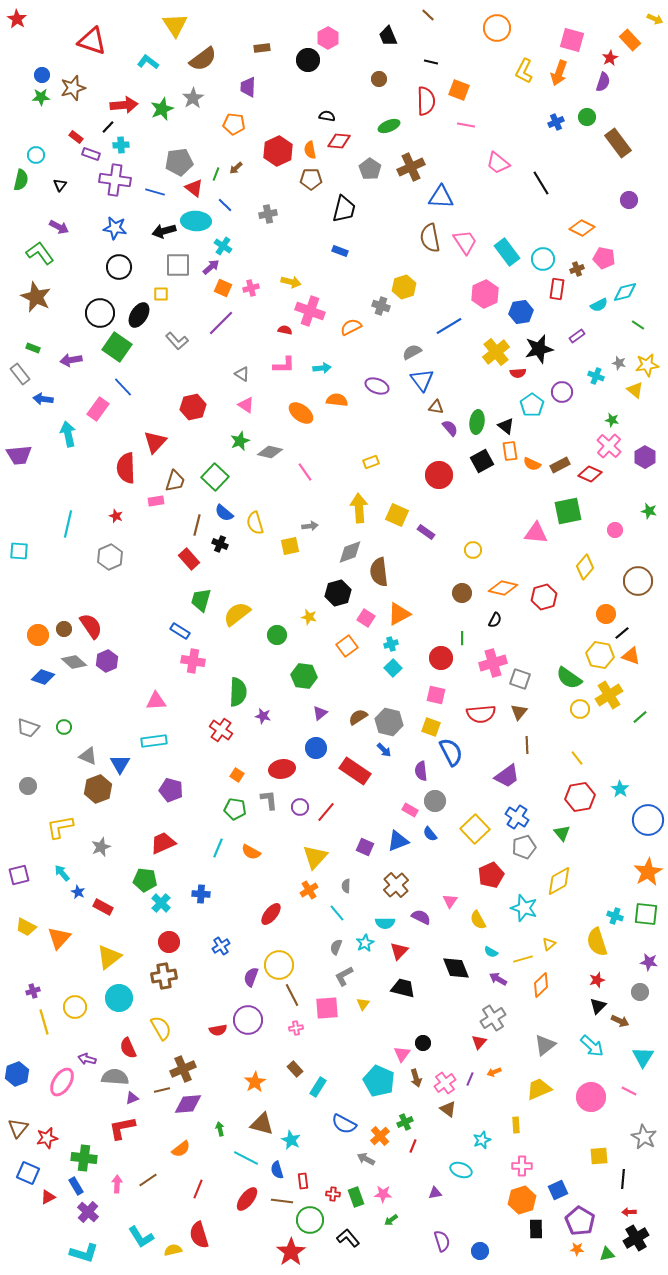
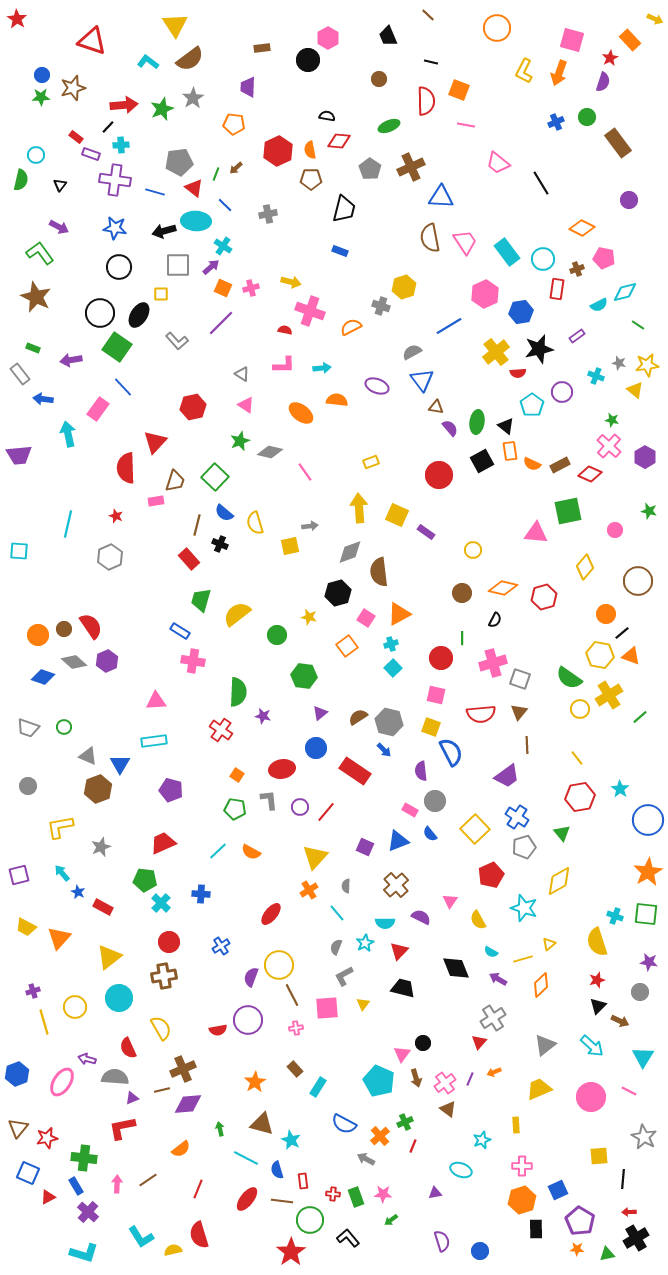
brown semicircle at (203, 59): moved 13 px left
cyan line at (218, 848): moved 3 px down; rotated 24 degrees clockwise
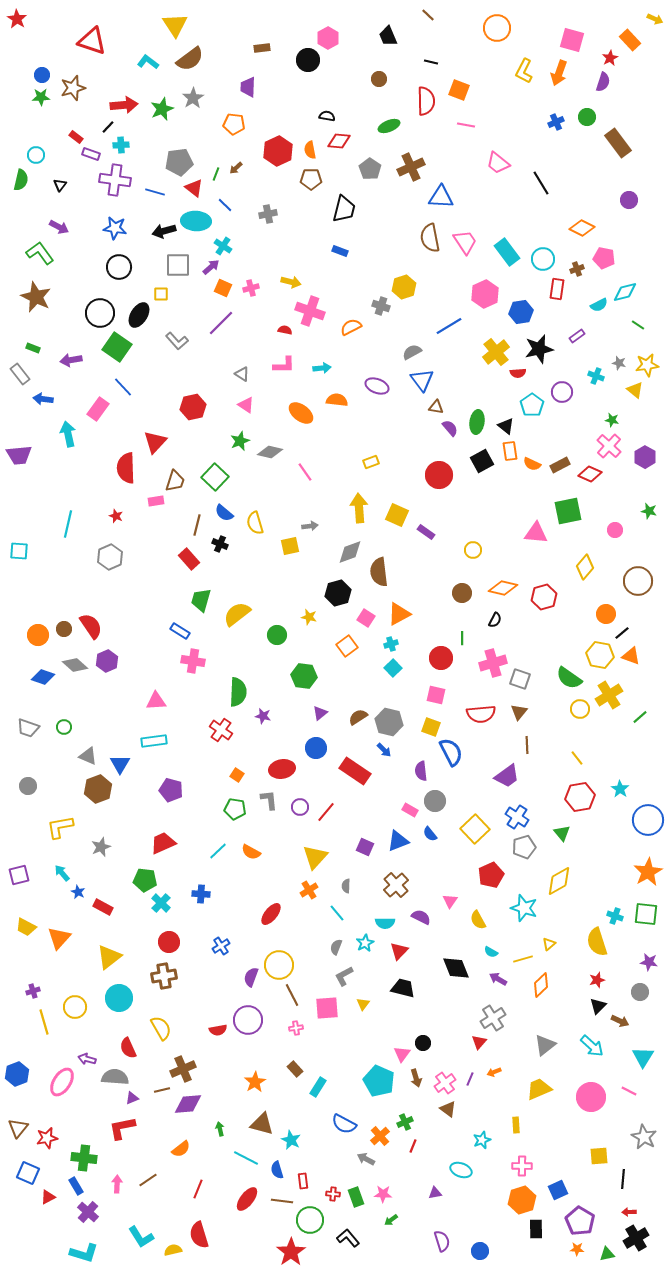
gray diamond at (74, 662): moved 1 px right, 3 px down
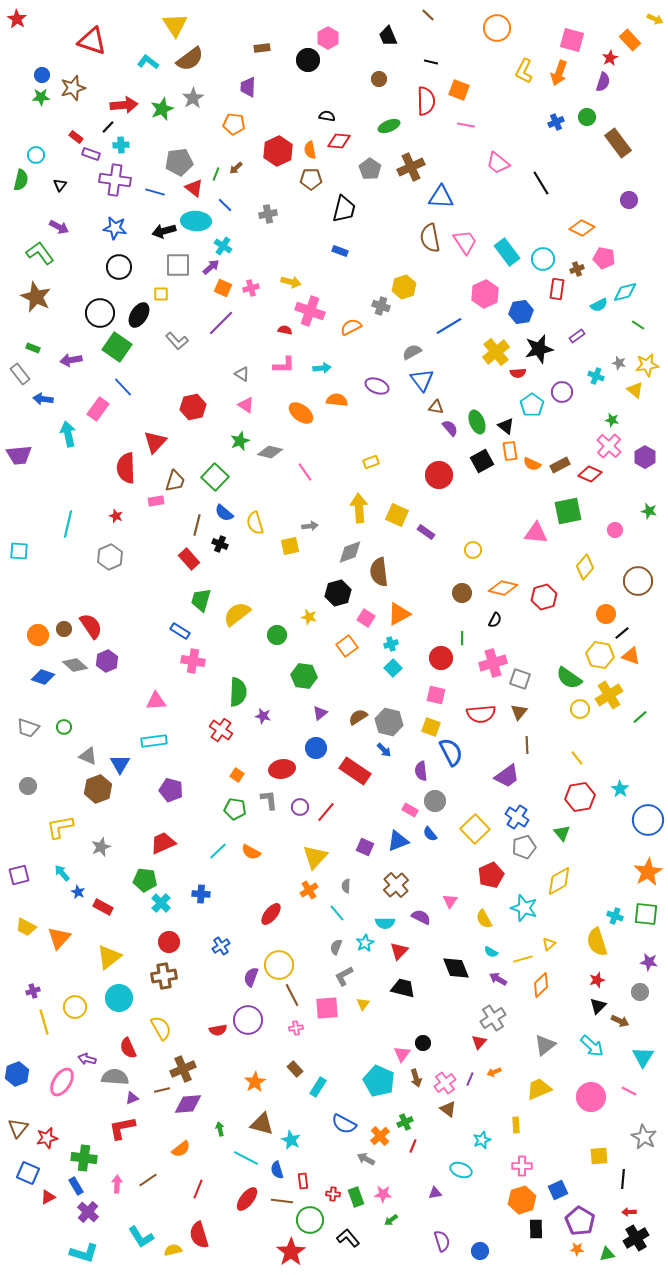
green ellipse at (477, 422): rotated 30 degrees counterclockwise
yellow semicircle at (478, 920): moved 6 px right, 1 px up
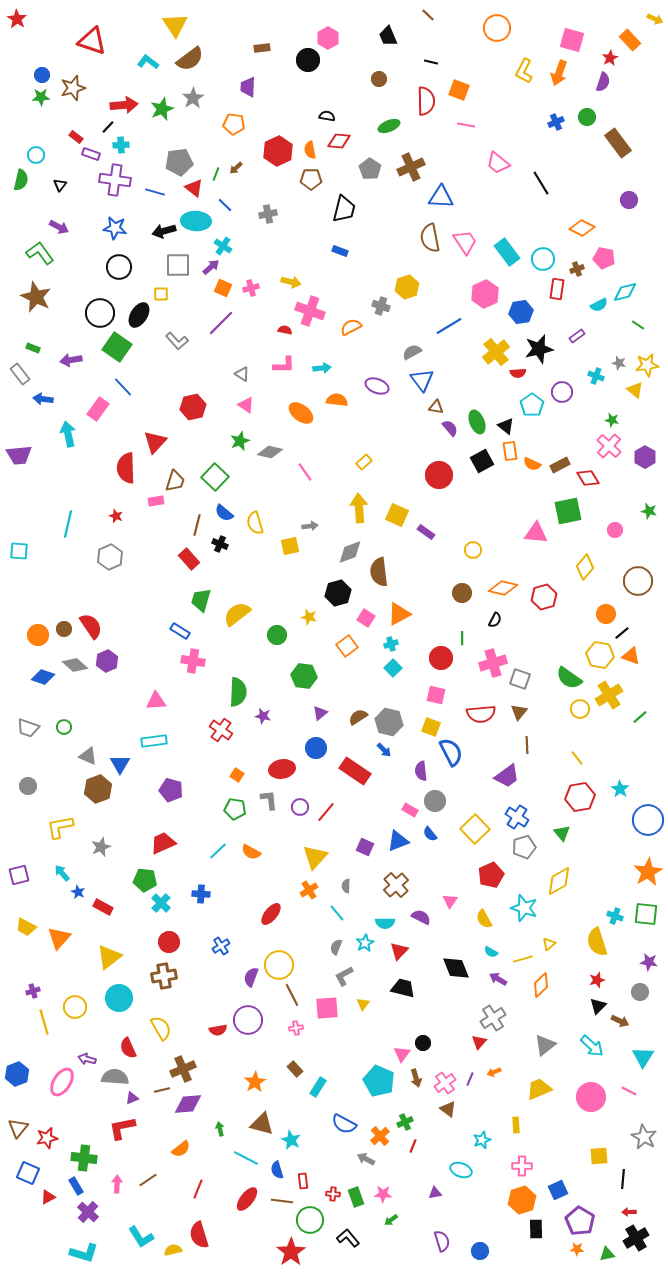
yellow hexagon at (404, 287): moved 3 px right
yellow rectangle at (371, 462): moved 7 px left; rotated 21 degrees counterclockwise
red diamond at (590, 474): moved 2 px left, 4 px down; rotated 35 degrees clockwise
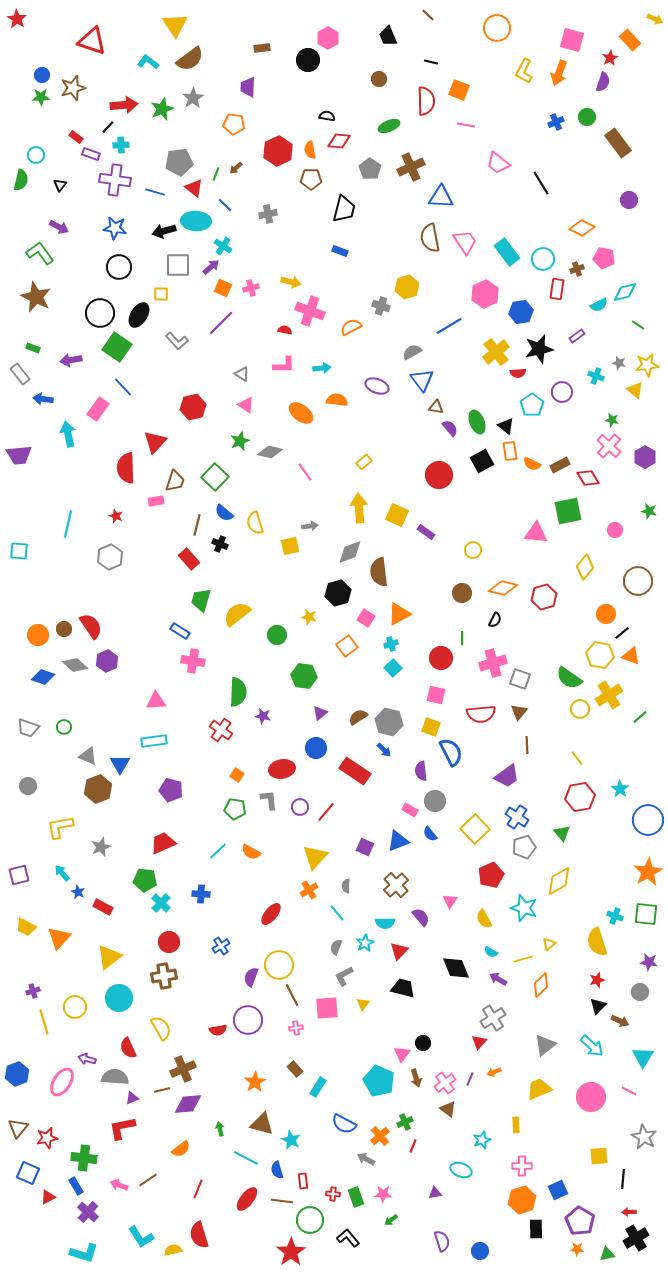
purple semicircle at (421, 917): rotated 24 degrees clockwise
pink arrow at (117, 1184): moved 2 px right, 1 px down; rotated 72 degrees counterclockwise
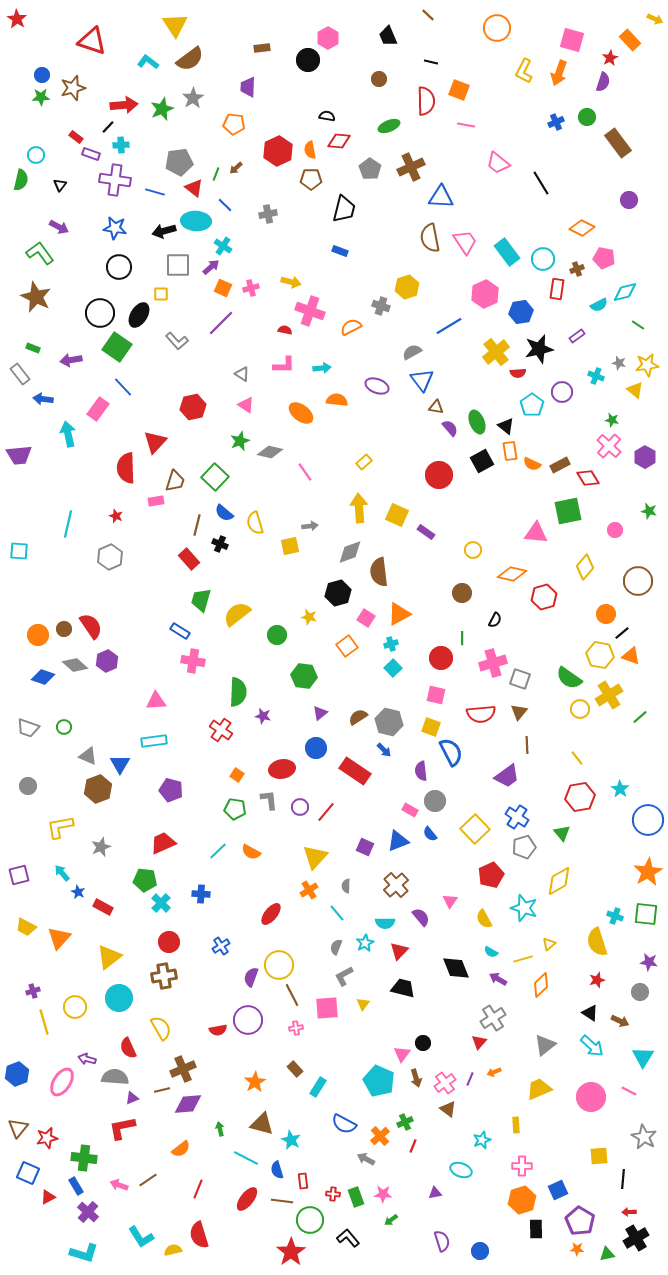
orange diamond at (503, 588): moved 9 px right, 14 px up
black triangle at (598, 1006): moved 8 px left, 7 px down; rotated 42 degrees counterclockwise
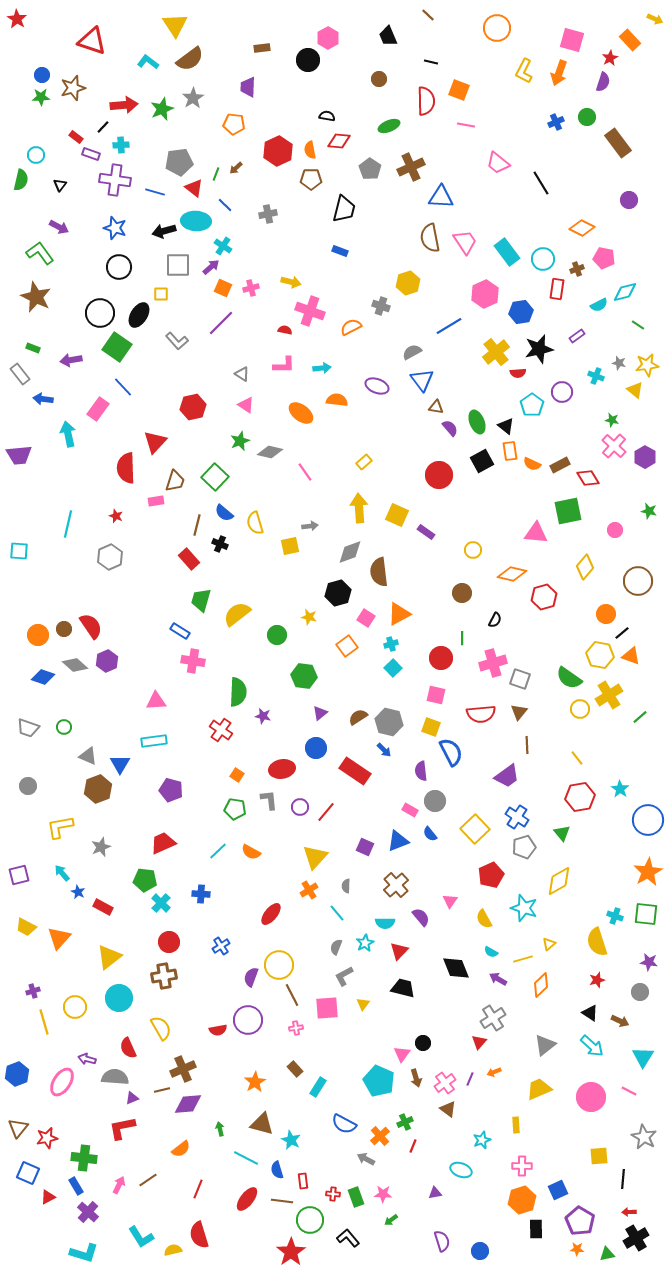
black line at (108, 127): moved 5 px left
blue star at (115, 228): rotated 10 degrees clockwise
yellow hexagon at (407, 287): moved 1 px right, 4 px up
pink cross at (609, 446): moved 5 px right
pink arrow at (119, 1185): rotated 96 degrees clockwise
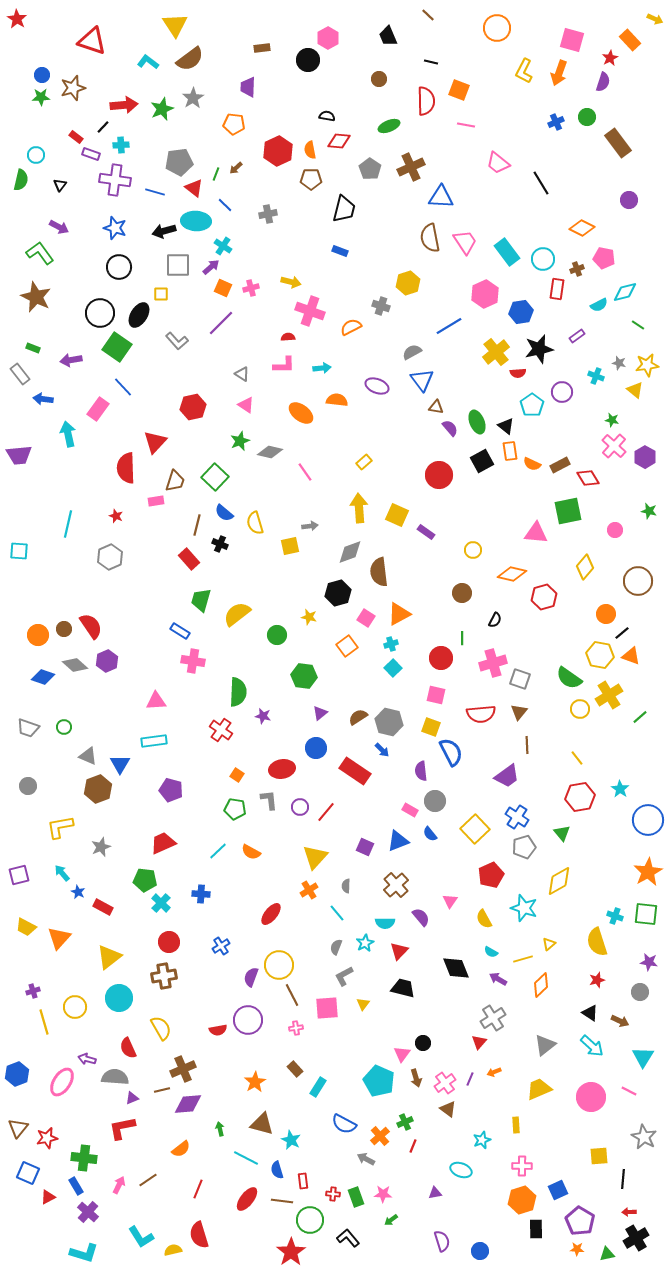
red semicircle at (285, 330): moved 3 px right, 7 px down; rotated 16 degrees counterclockwise
blue arrow at (384, 750): moved 2 px left
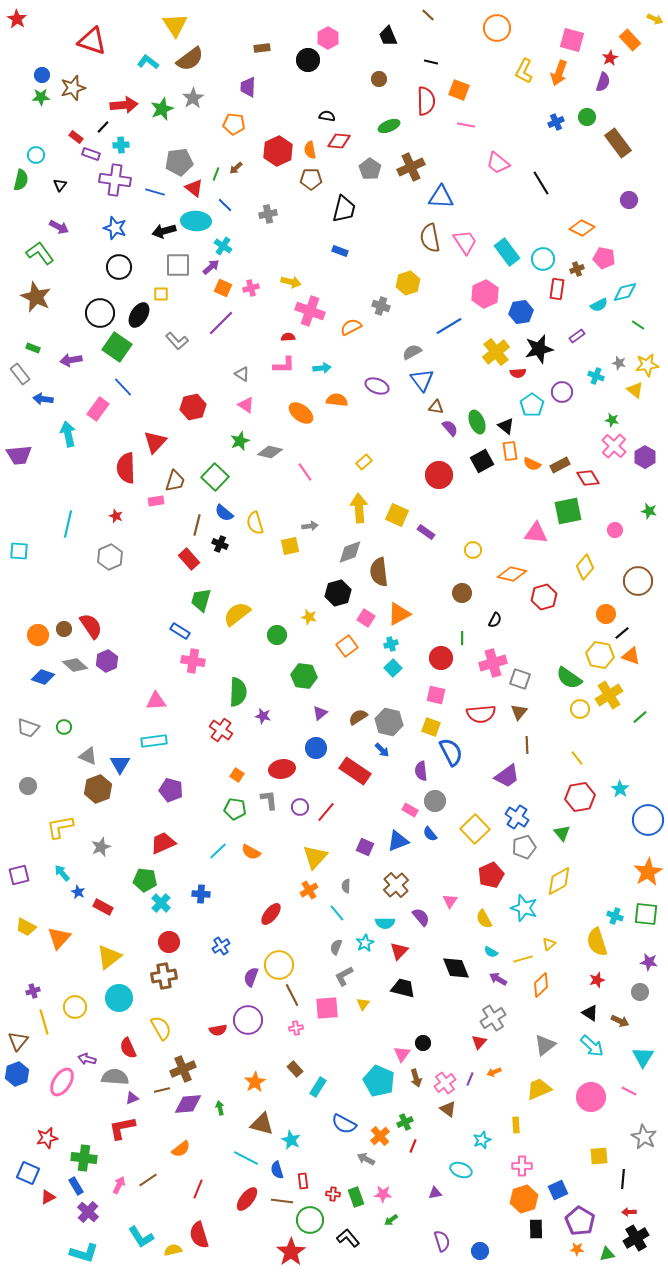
brown triangle at (18, 1128): moved 87 px up
green arrow at (220, 1129): moved 21 px up
orange hexagon at (522, 1200): moved 2 px right, 1 px up
